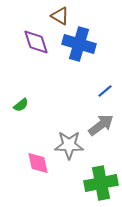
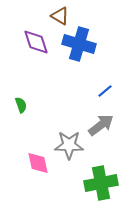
green semicircle: rotated 70 degrees counterclockwise
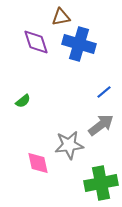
brown triangle: moved 1 px right, 1 px down; rotated 42 degrees counterclockwise
blue line: moved 1 px left, 1 px down
green semicircle: moved 2 px right, 4 px up; rotated 70 degrees clockwise
gray star: rotated 8 degrees counterclockwise
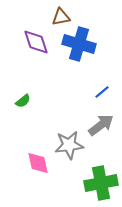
blue line: moved 2 px left
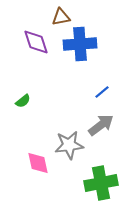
blue cross: moved 1 px right; rotated 20 degrees counterclockwise
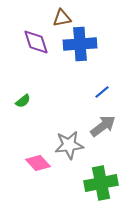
brown triangle: moved 1 px right, 1 px down
gray arrow: moved 2 px right, 1 px down
pink diamond: rotated 30 degrees counterclockwise
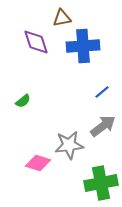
blue cross: moved 3 px right, 2 px down
pink diamond: rotated 30 degrees counterclockwise
